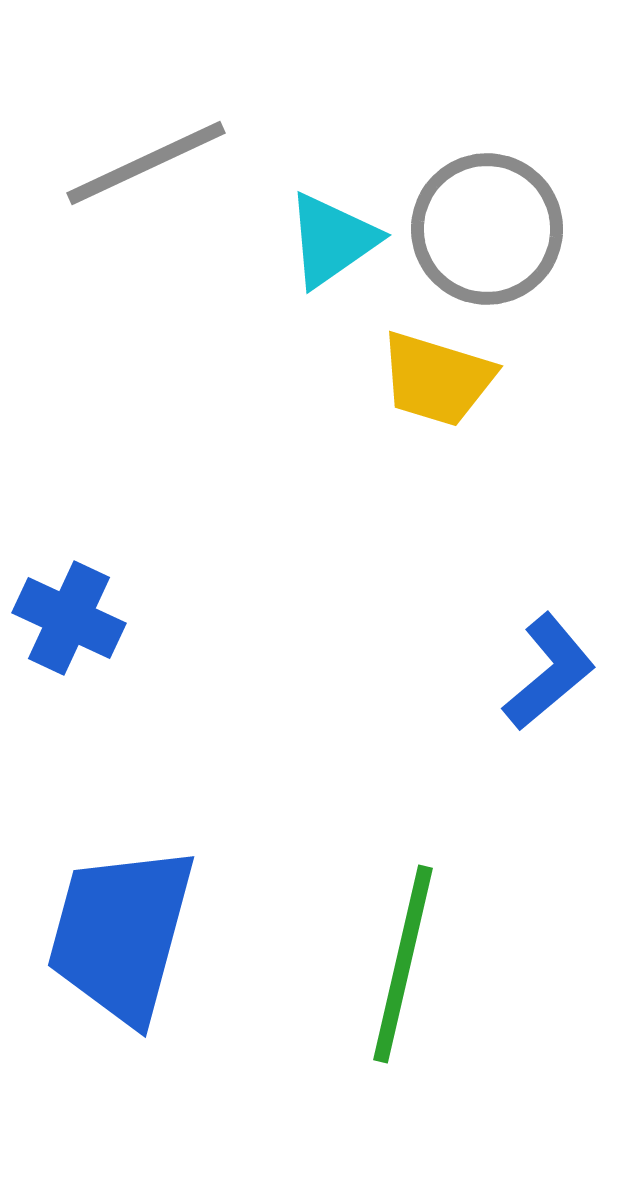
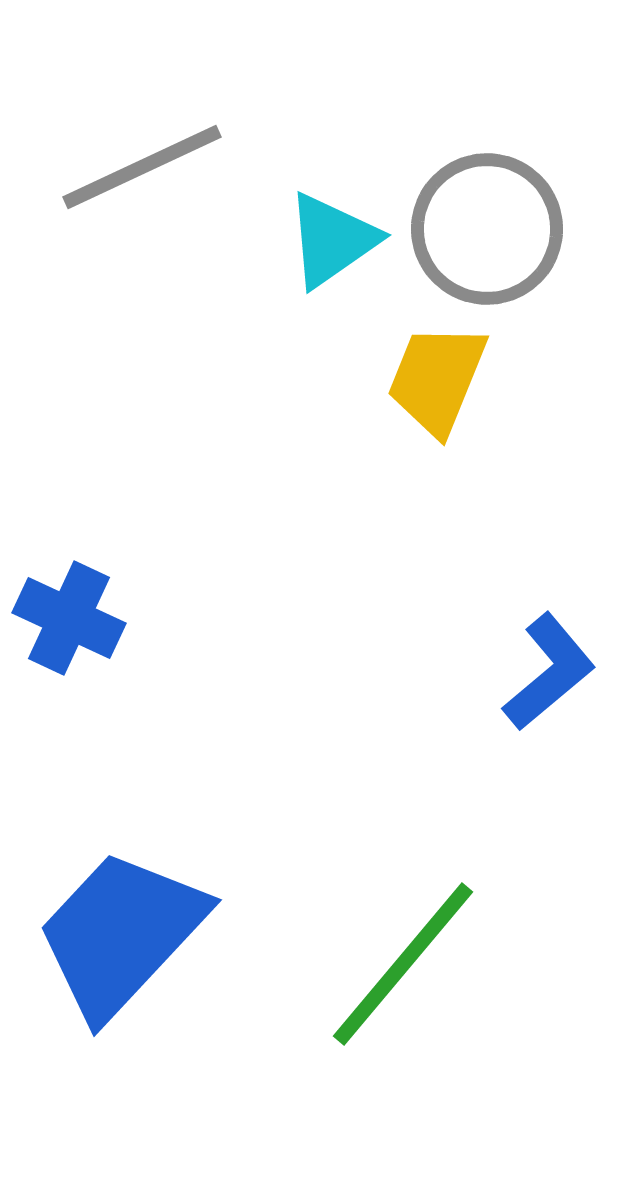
gray line: moved 4 px left, 4 px down
yellow trapezoid: rotated 95 degrees clockwise
blue trapezoid: rotated 28 degrees clockwise
green line: rotated 27 degrees clockwise
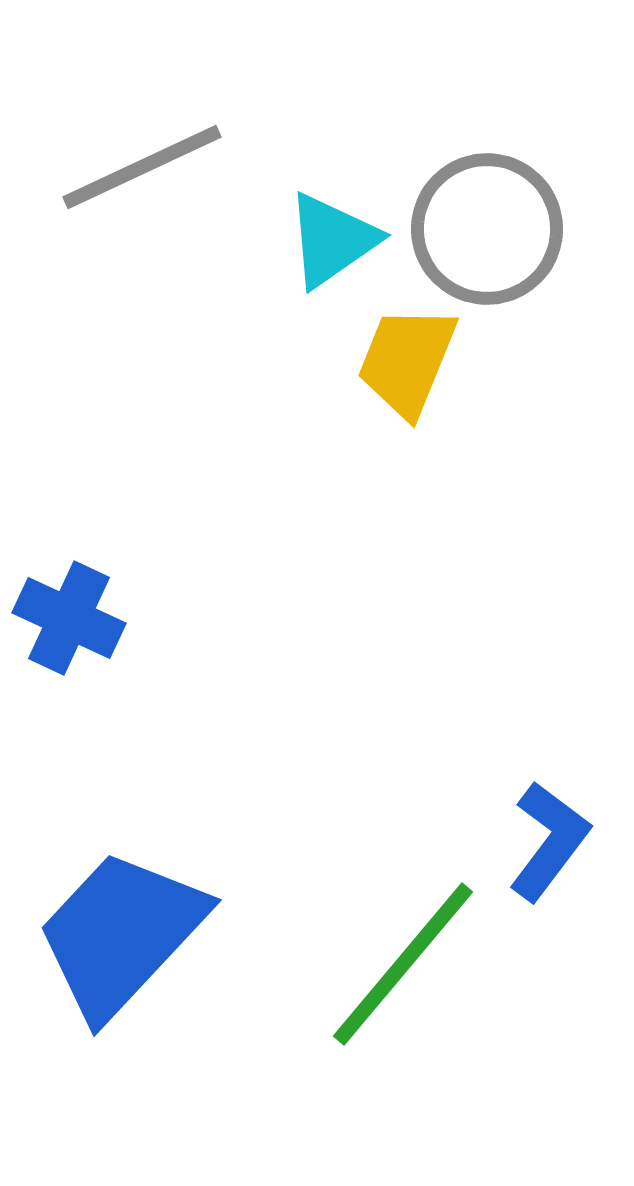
yellow trapezoid: moved 30 px left, 18 px up
blue L-shape: moved 169 px down; rotated 13 degrees counterclockwise
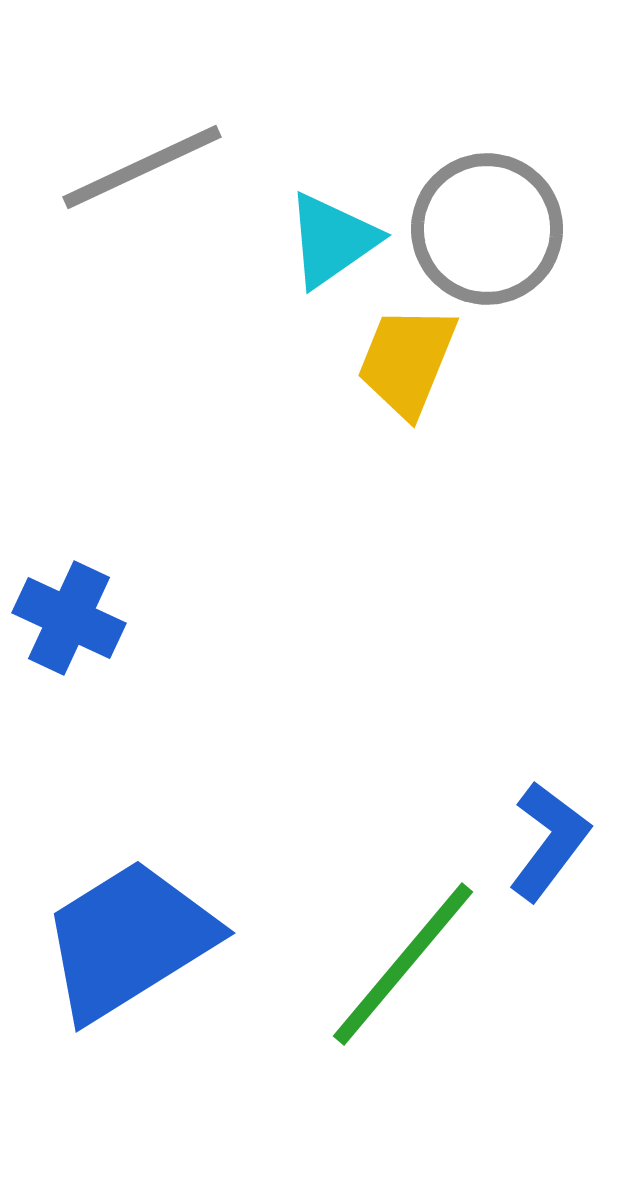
blue trapezoid: moved 8 px right, 6 px down; rotated 15 degrees clockwise
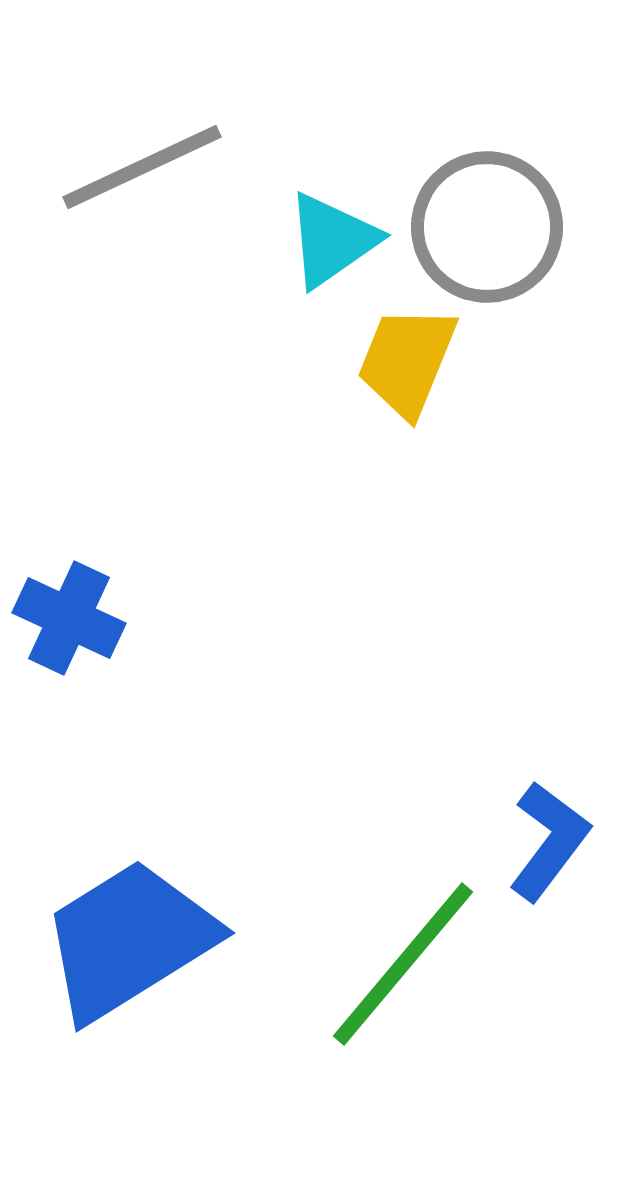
gray circle: moved 2 px up
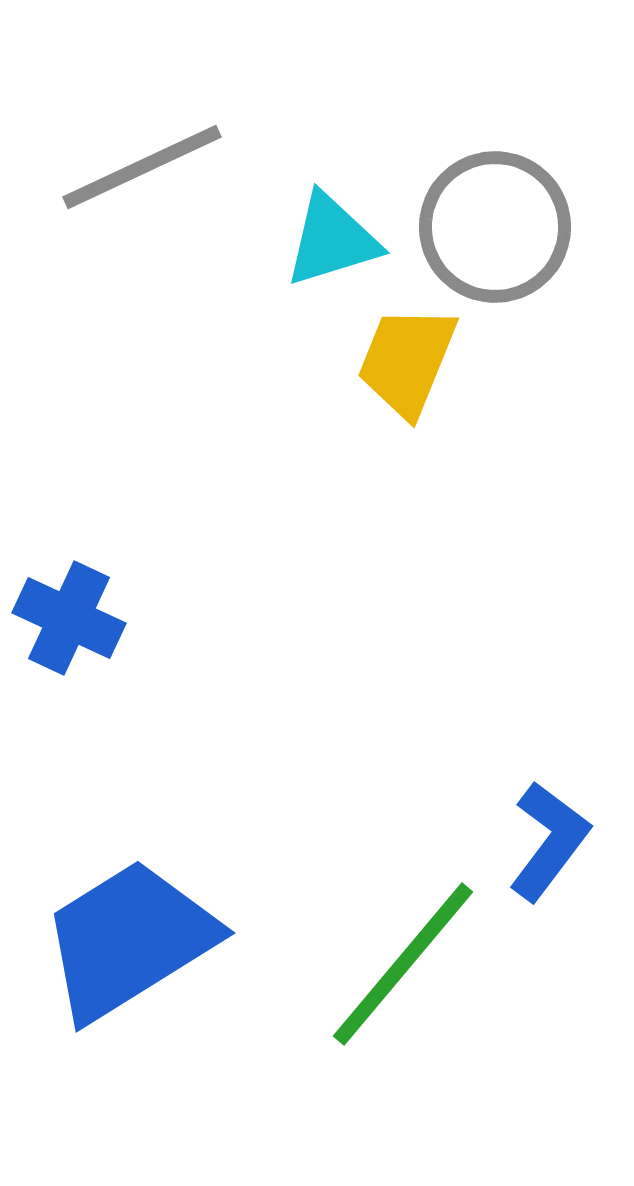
gray circle: moved 8 px right
cyan triangle: rotated 18 degrees clockwise
